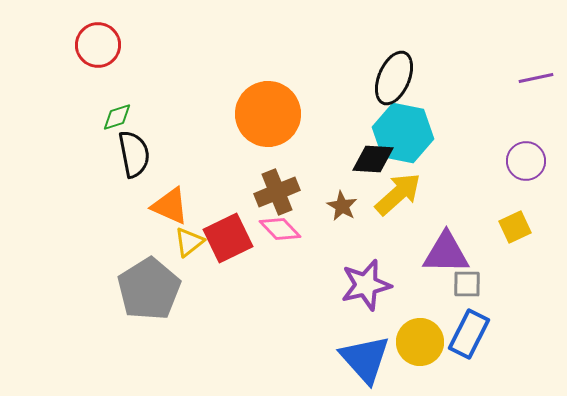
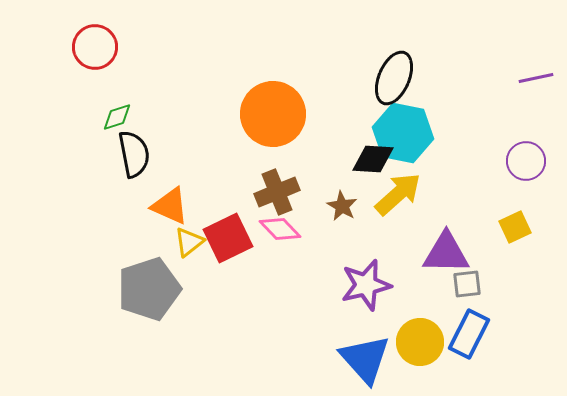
red circle: moved 3 px left, 2 px down
orange circle: moved 5 px right
gray square: rotated 8 degrees counterclockwise
gray pentagon: rotated 14 degrees clockwise
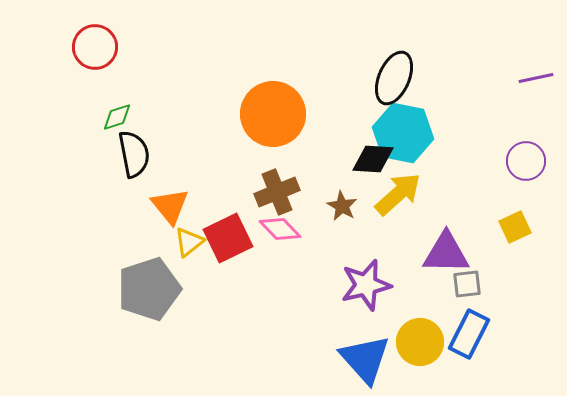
orange triangle: rotated 27 degrees clockwise
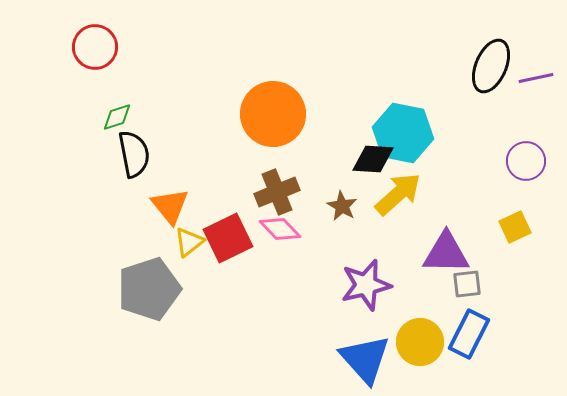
black ellipse: moved 97 px right, 12 px up
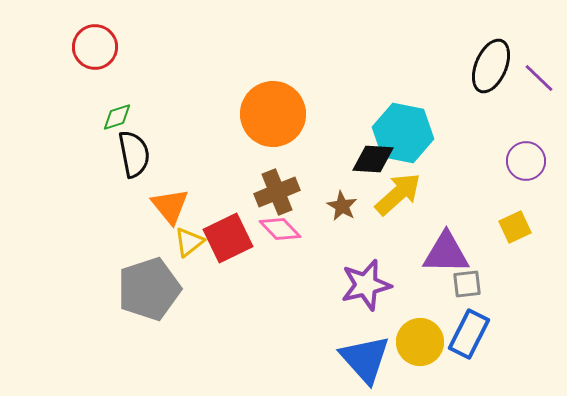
purple line: moved 3 px right; rotated 56 degrees clockwise
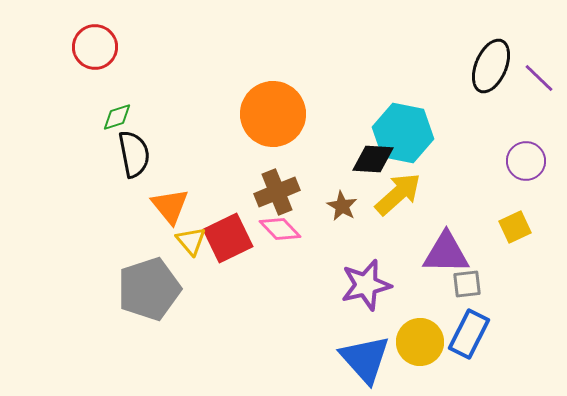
yellow triangle: moved 2 px right, 1 px up; rotated 32 degrees counterclockwise
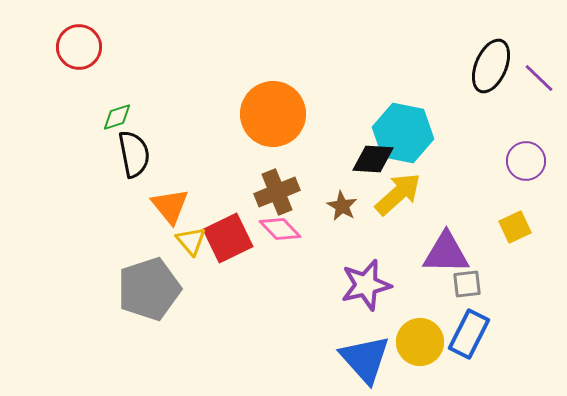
red circle: moved 16 px left
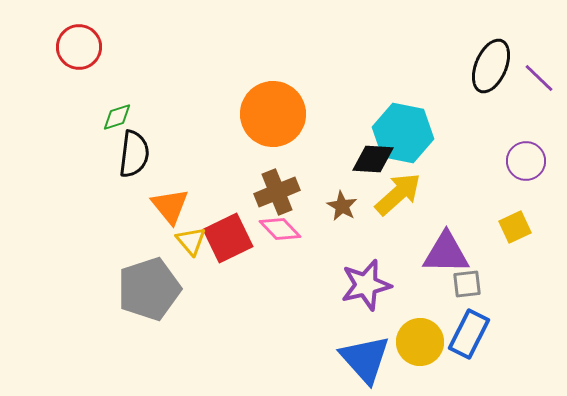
black semicircle: rotated 18 degrees clockwise
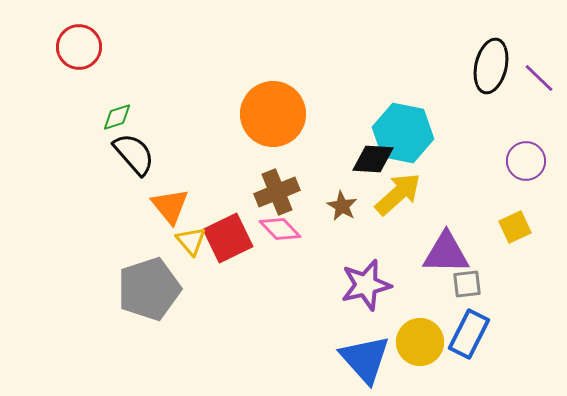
black ellipse: rotated 10 degrees counterclockwise
black semicircle: rotated 48 degrees counterclockwise
